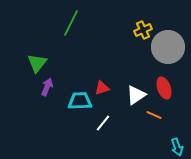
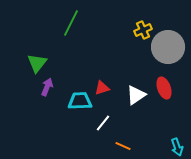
orange line: moved 31 px left, 31 px down
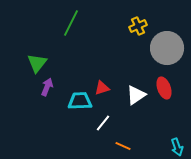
yellow cross: moved 5 px left, 4 px up
gray circle: moved 1 px left, 1 px down
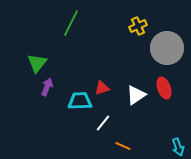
cyan arrow: moved 1 px right
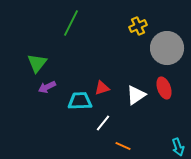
purple arrow: rotated 138 degrees counterclockwise
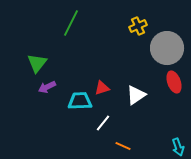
red ellipse: moved 10 px right, 6 px up
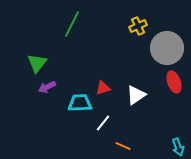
green line: moved 1 px right, 1 px down
red triangle: moved 1 px right
cyan trapezoid: moved 2 px down
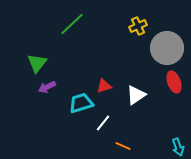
green line: rotated 20 degrees clockwise
red triangle: moved 1 px right, 2 px up
cyan trapezoid: moved 1 px right; rotated 15 degrees counterclockwise
